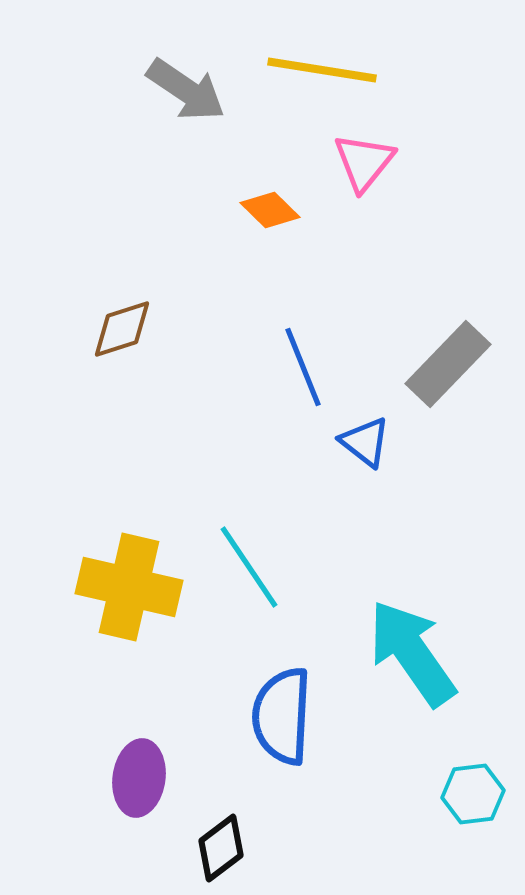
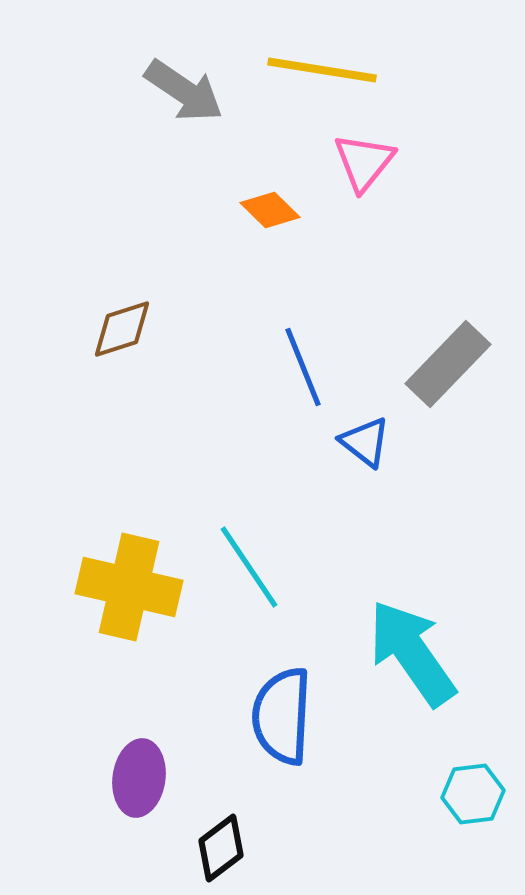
gray arrow: moved 2 px left, 1 px down
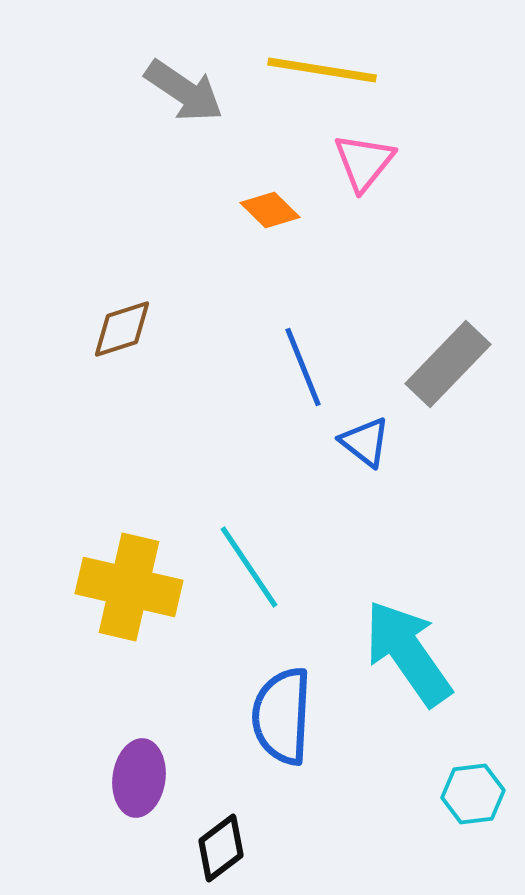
cyan arrow: moved 4 px left
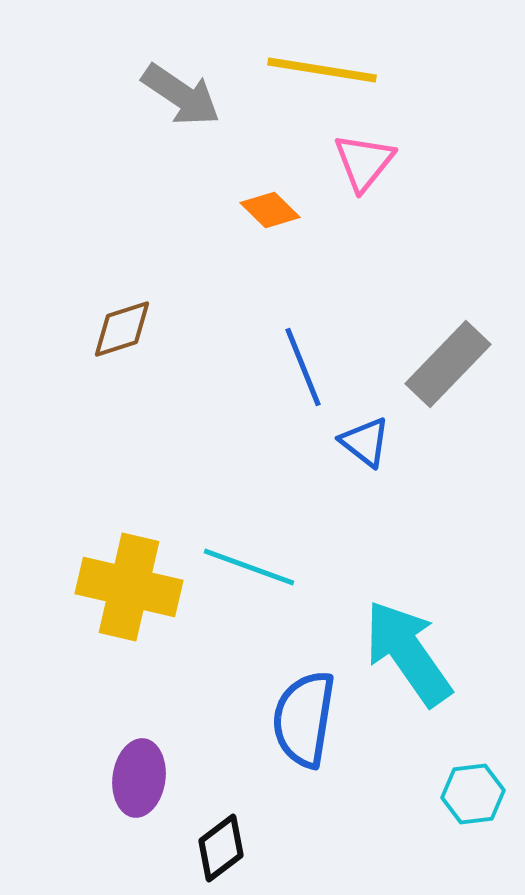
gray arrow: moved 3 px left, 4 px down
cyan line: rotated 36 degrees counterclockwise
blue semicircle: moved 22 px right, 3 px down; rotated 6 degrees clockwise
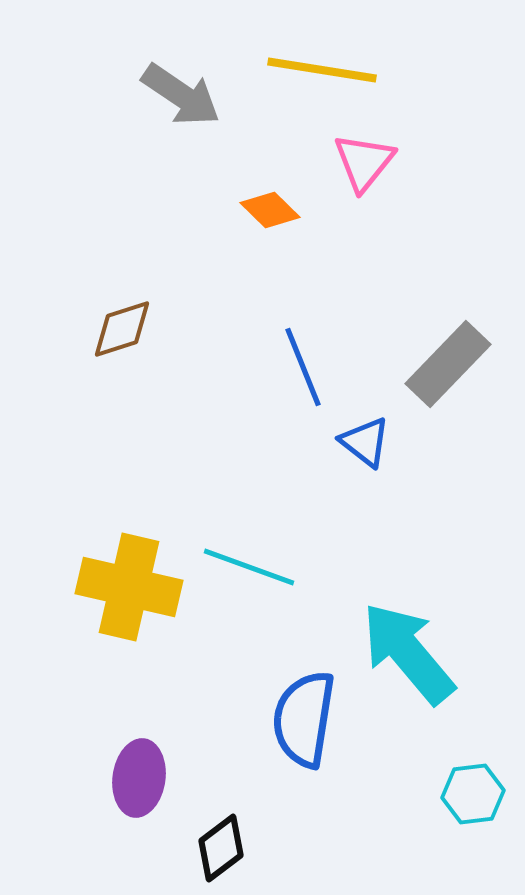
cyan arrow: rotated 5 degrees counterclockwise
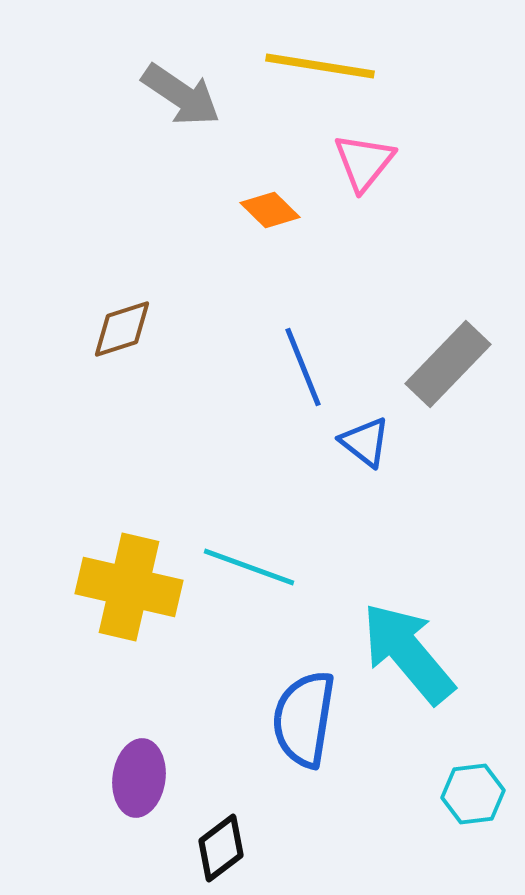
yellow line: moved 2 px left, 4 px up
